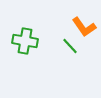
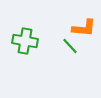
orange L-shape: moved 1 px down; rotated 50 degrees counterclockwise
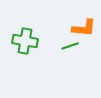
green line: rotated 66 degrees counterclockwise
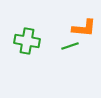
green cross: moved 2 px right
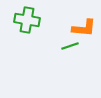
green cross: moved 21 px up
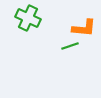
green cross: moved 1 px right, 2 px up; rotated 15 degrees clockwise
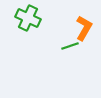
orange L-shape: rotated 65 degrees counterclockwise
